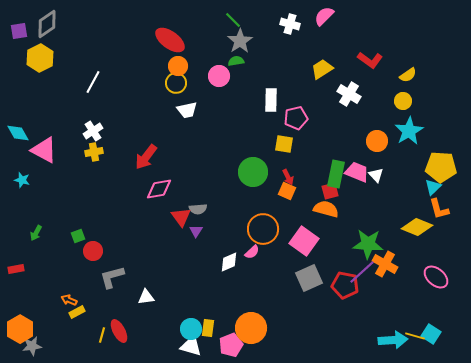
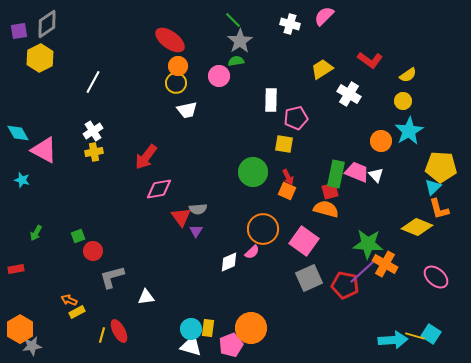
orange circle at (377, 141): moved 4 px right
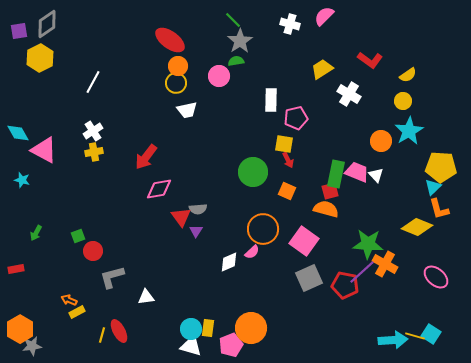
red arrow at (288, 177): moved 17 px up
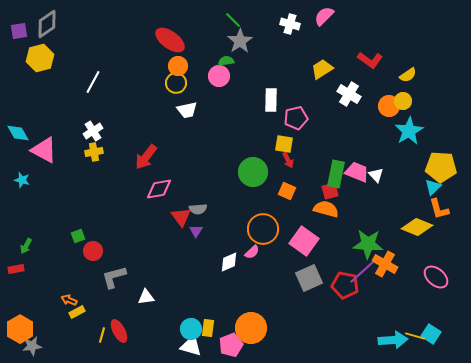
yellow hexagon at (40, 58): rotated 12 degrees clockwise
green semicircle at (236, 61): moved 10 px left
orange circle at (381, 141): moved 8 px right, 35 px up
green arrow at (36, 233): moved 10 px left, 13 px down
gray L-shape at (112, 277): moved 2 px right
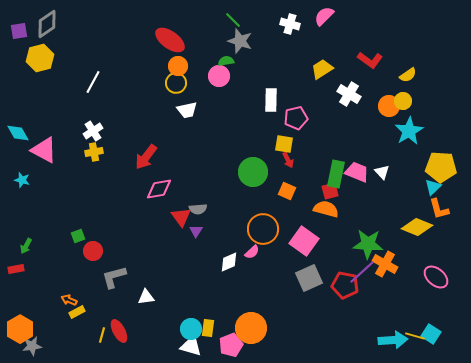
gray star at (240, 41): rotated 20 degrees counterclockwise
white triangle at (376, 175): moved 6 px right, 3 px up
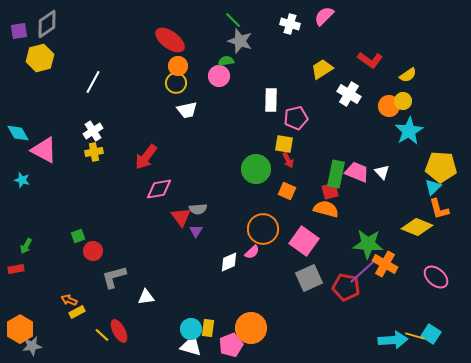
green circle at (253, 172): moved 3 px right, 3 px up
red pentagon at (345, 285): moved 1 px right, 2 px down
yellow line at (102, 335): rotated 63 degrees counterclockwise
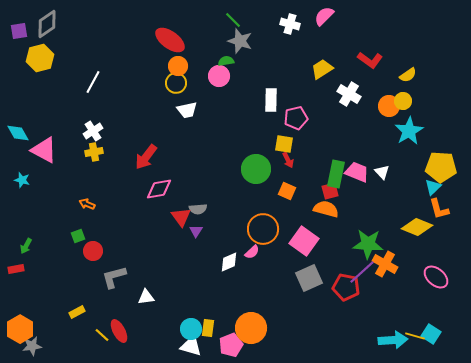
orange arrow at (69, 300): moved 18 px right, 96 px up
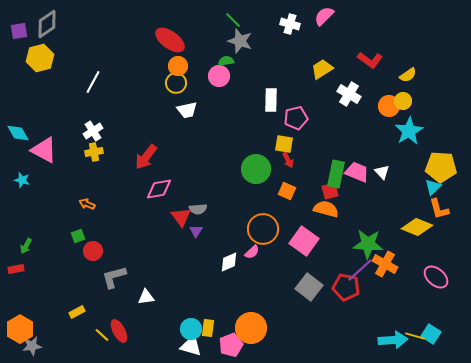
purple line at (362, 272): moved 2 px left, 2 px up
gray square at (309, 278): moved 9 px down; rotated 28 degrees counterclockwise
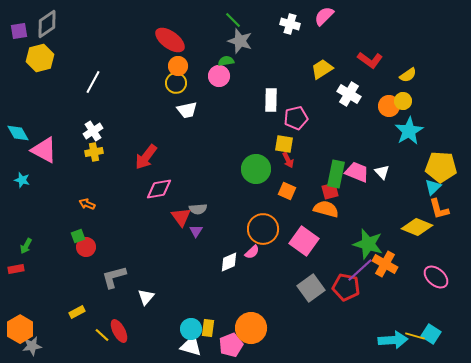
green star at (368, 244): rotated 12 degrees clockwise
red circle at (93, 251): moved 7 px left, 4 px up
gray square at (309, 287): moved 2 px right, 1 px down; rotated 16 degrees clockwise
white triangle at (146, 297): rotated 42 degrees counterclockwise
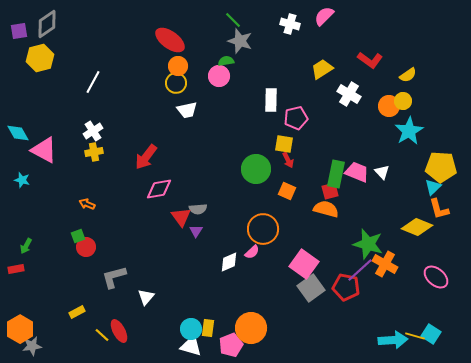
pink square at (304, 241): moved 23 px down
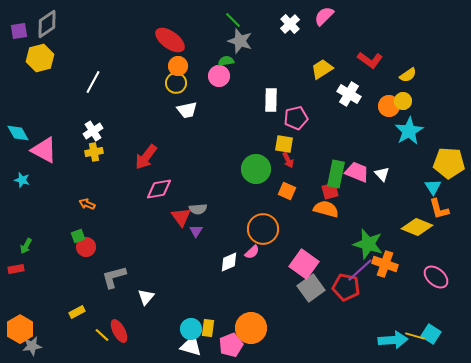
white cross at (290, 24): rotated 30 degrees clockwise
yellow pentagon at (441, 167): moved 8 px right, 4 px up
white triangle at (382, 172): moved 2 px down
cyan triangle at (433, 187): rotated 18 degrees counterclockwise
orange cross at (385, 264): rotated 10 degrees counterclockwise
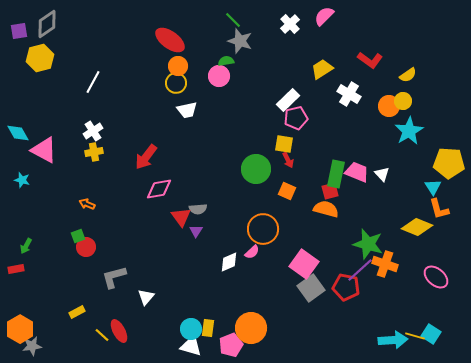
white rectangle at (271, 100): moved 17 px right; rotated 45 degrees clockwise
